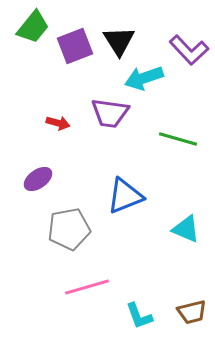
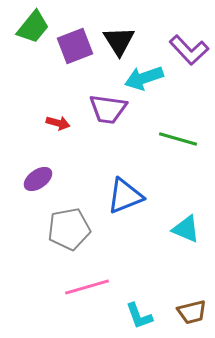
purple trapezoid: moved 2 px left, 4 px up
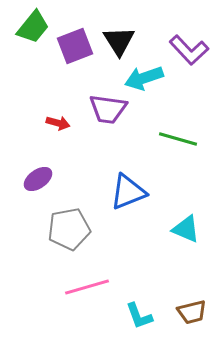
blue triangle: moved 3 px right, 4 px up
